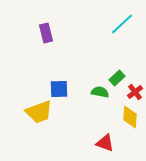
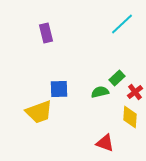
green semicircle: rotated 24 degrees counterclockwise
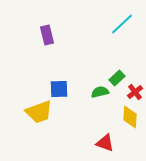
purple rectangle: moved 1 px right, 2 px down
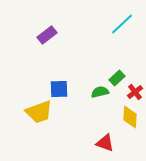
purple rectangle: rotated 66 degrees clockwise
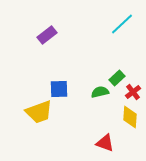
red cross: moved 2 px left
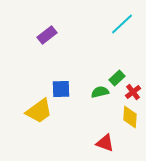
blue square: moved 2 px right
yellow trapezoid: moved 1 px up; rotated 16 degrees counterclockwise
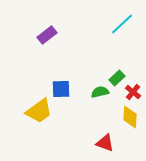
red cross: rotated 14 degrees counterclockwise
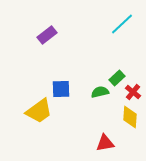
red triangle: rotated 30 degrees counterclockwise
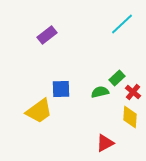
red triangle: rotated 18 degrees counterclockwise
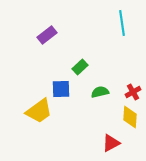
cyan line: moved 1 px up; rotated 55 degrees counterclockwise
green rectangle: moved 37 px left, 11 px up
red cross: rotated 21 degrees clockwise
red triangle: moved 6 px right
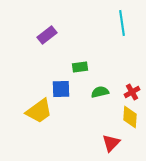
green rectangle: rotated 35 degrees clockwise
red cross: moved 1 px left
red triangle: rotated 18 degrees counterclockwise
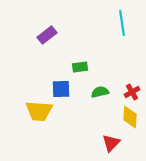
yellow trapezoid: rotated 40 degrees clockwise
